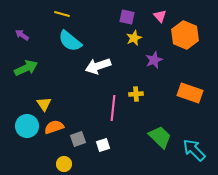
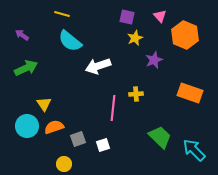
yellow star: moved 1 px right
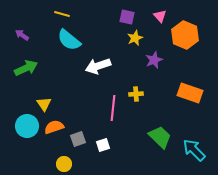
cyan semicircle: moved 1 px left, 1 px up
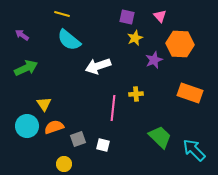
orange hexagon: moved 5 px left, 9 px down; rotated 20 degrees counterclockwise
white square: rotated 32 degrees clockwise
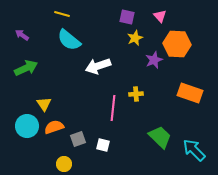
orange hexagon: moved 3 px left
